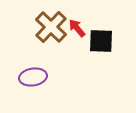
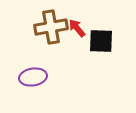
brown cross: rotated 36 degrees clockwise
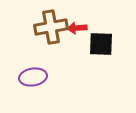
red arrow: rotated 54 degrees counterclockwise
black square: moved 3 px down
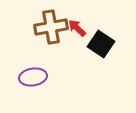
red arrow: rotated 48 degrees clockwise
black square: rotated 32 degrees clockwise
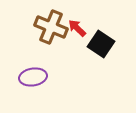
brown cross: rotated 32 degrees clockwise
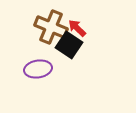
black square: moved 32 px left, 1 px down
purple ellipse: moved 5 px right, 8 px up
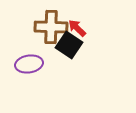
brown cross: rotated 20 degrees counterclockwise
purple ellipse: moved 9 px left, 5 px up
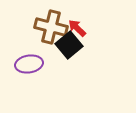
brown cross: rotated 12 degrees clockwise
black square: rotated 16 degrees clockwise
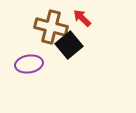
red arrow: moved 5 px right, 10 px up
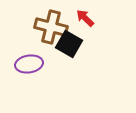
red arrow: moved 3 px right
black square: moved 1 px up; rotated 20 degrees counterclockwise
